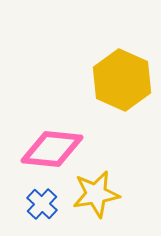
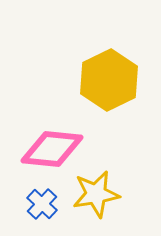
yellow hexagon: moved 13 px left; rotated 10 degrees clockwise
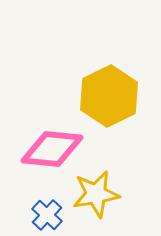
yellow hexagon: moved 16 px down
blue cross: moved 5 px right, 11 px down
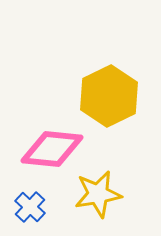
yellow star: moved 2 px right
blue cross: moved 17 px left, 8 px up
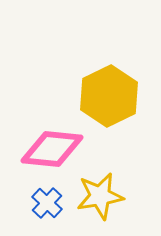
yellow star: moved 2 px right, 2 px down
blue cross: moved 17 px right, 4 px up
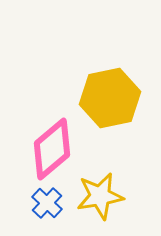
yellow hexagon: moved 1 px right, 2 px down; rotated 14 degrees clockwise
pink diamond: rotated 46 degrees counterclockwise
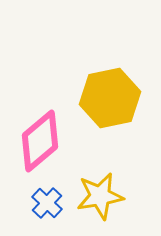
pink diamond: moved 12 px left, 8 px up
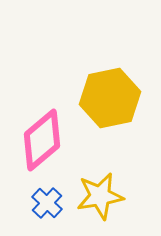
pink diamond: moved 2 px right, 1 px up
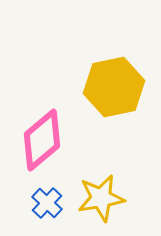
yellow hexagon: moved 4 px right, 11 px up
yellow star: moved 1 px right, 2 px down
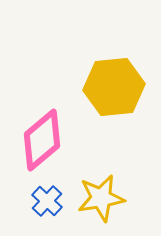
yellow hexagon: rotated 6 degrees clockwise
blue cross: moved 2 px up
